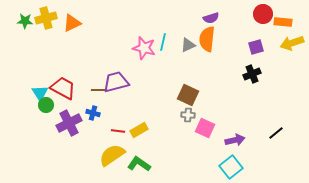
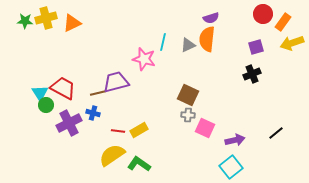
orange rectangle: rotated 60 degrees counterclockwise
pink star: moved 11 px down
brown line: moved 1 px left, 3 px down; rotated 14 degrees counterclockwise
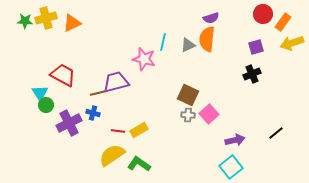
red trapezoid: moved 13 px up
pink square: moved 4 px right, 14 px up; rotated 24 degrees clockwise
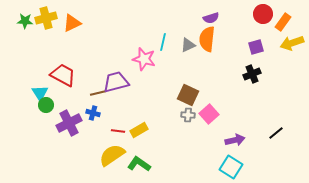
cyan square: rotated 20 degrees counterclockwise
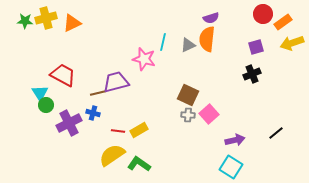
orange rectangle: rotated 18 degrees clockwise
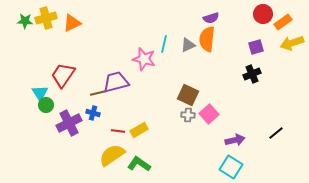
cyan line: moved 1 px right, 2 px down
red trapezoid: rotated 84 degrees counterclockwise
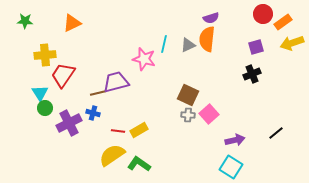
yellow cross: moved 1 px left, 37 px down; rotated 10 degrees clockwise
green circle: moved 1 px left, 3 px down
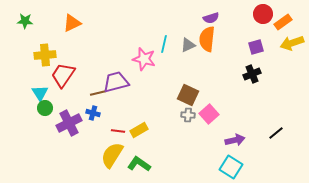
yellow semicircle: rotated 24 degrees counterclockwise
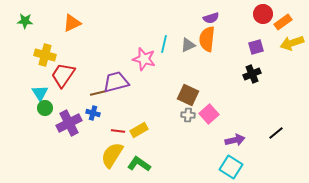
yellow cross: rotated 20 degrees clockwise
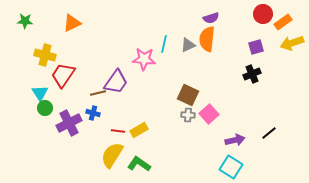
pink star: rotated 10 degrees counterclockwise
purple trapezoid: rotated 140 degrees clockwise
black line: moved 7 px left
